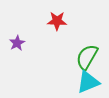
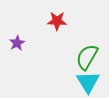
cyan triangle: rotated 40 degrees counterclockwise
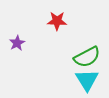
green semicircle: rotated 148 degrees counterclockwise
cyan triangle: moved 1 px left, 2 px up
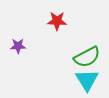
purple star: moved 1 px right, 3 px down; rotated 28 degrees clockwise
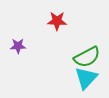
cyan triangle: moved 1 px left, 2 px up; rotated 15 degrees clockwise
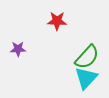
purple star: moved 3 px down
green semicircle: rotated 20 degrees counterclockwise
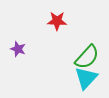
purple star: rotated 21 degrees clockwise
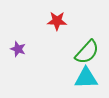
green semicircle: moved 5 px up
cyan triangle: rotated 45 degrees clockwise
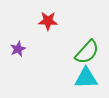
red star: moved 9 px left
purple star: rotated 28 degrees clockwise
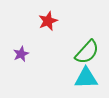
red star: rotated 24 degrees counterclockwise
purple star: moved 3 px right, 5 px down
